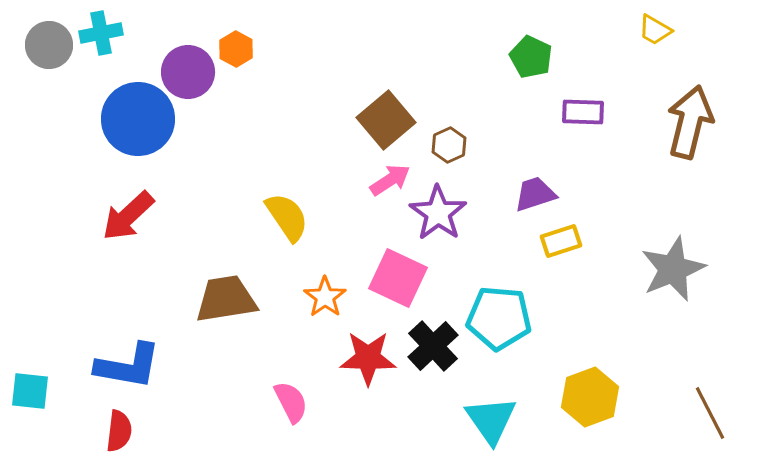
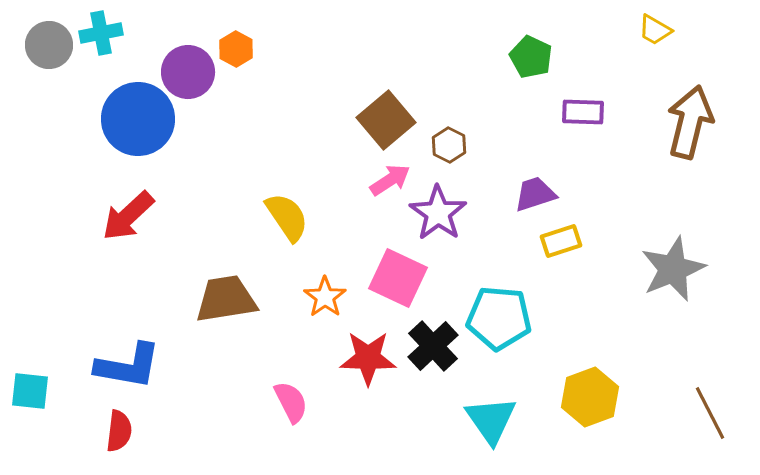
brown hexagon: rotated 8 degrees counterclockwise
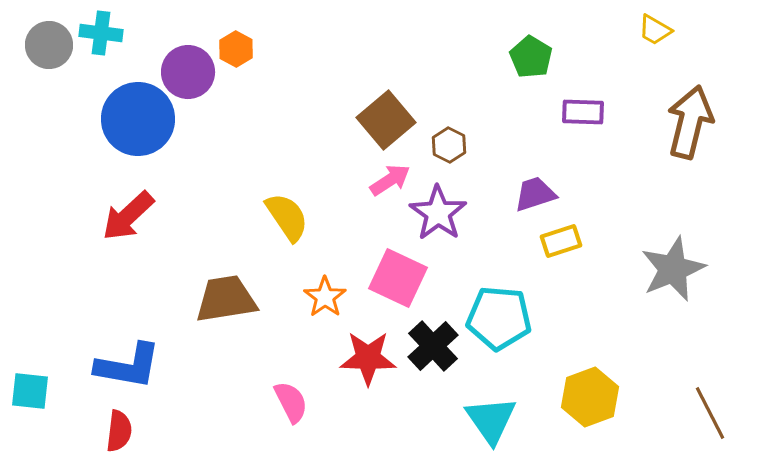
cyan cross: rotated 18 degrees clockwise
green pentagon: rotated 6 degrees clockwise
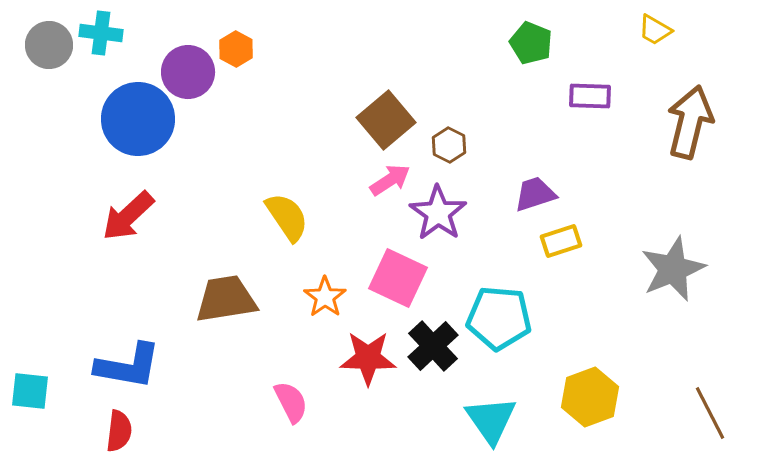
green pentagon: moved 14 px up; rotated 9 degrees counterclockwise
purple rectangle: moved 7 px right, 16 px up
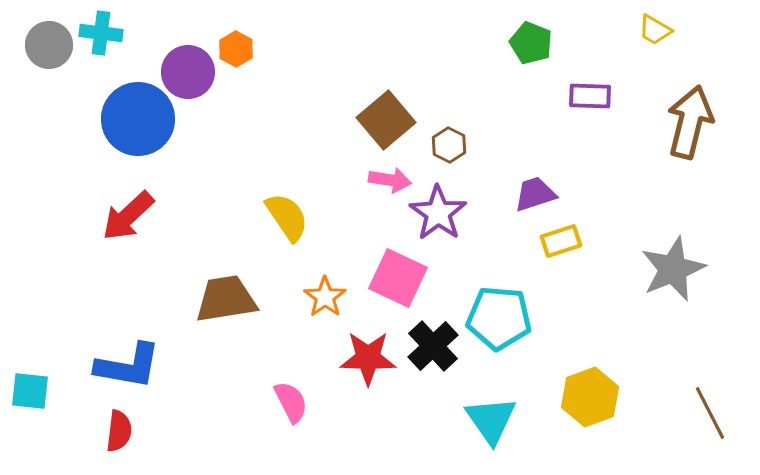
pink arrow: rotated 42 degrees clockwise
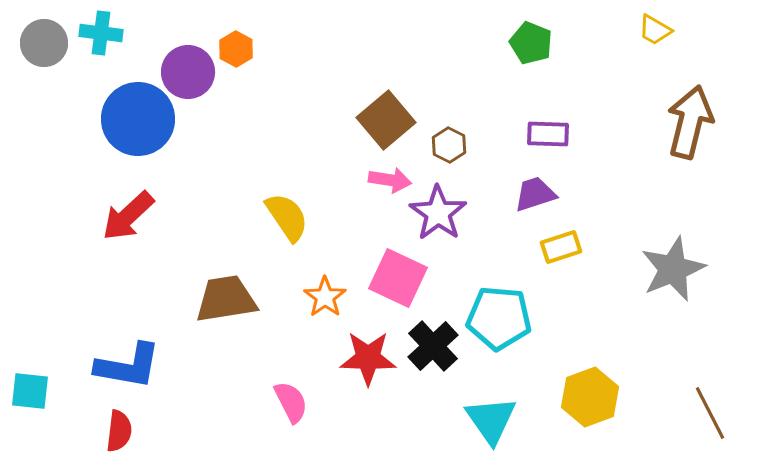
gray circle: moved 5 px left, 2 px up
purple rectangle: moved 42 px left, 38 px down
yellow rectangle: moved 6 px down
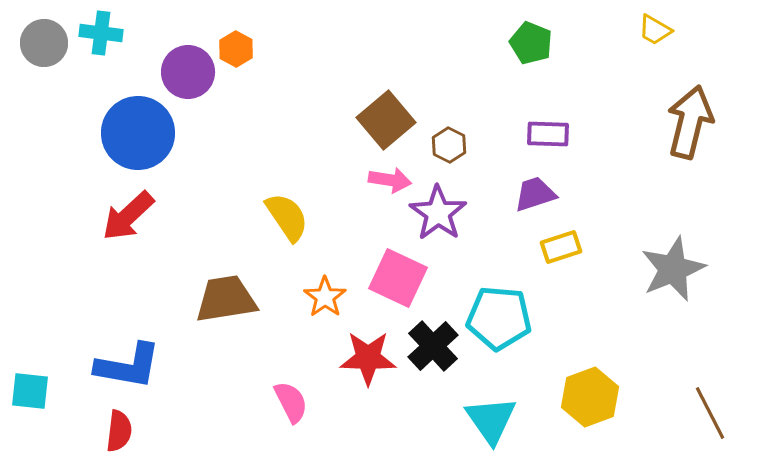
blue circle: moved 14 px down
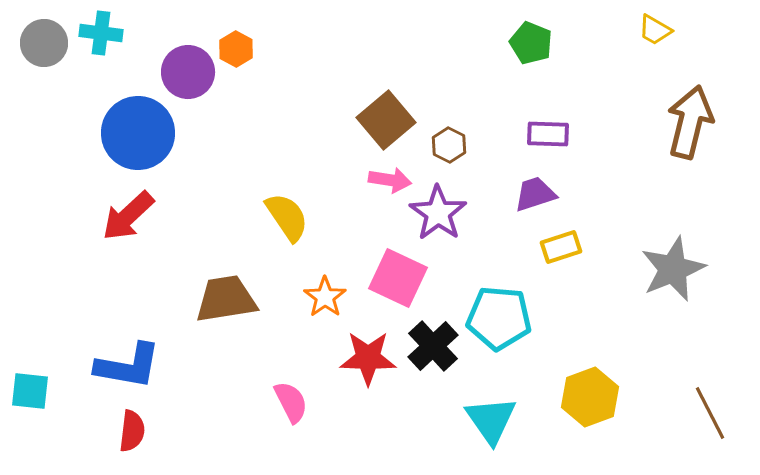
red semicircle: moved 13 px right
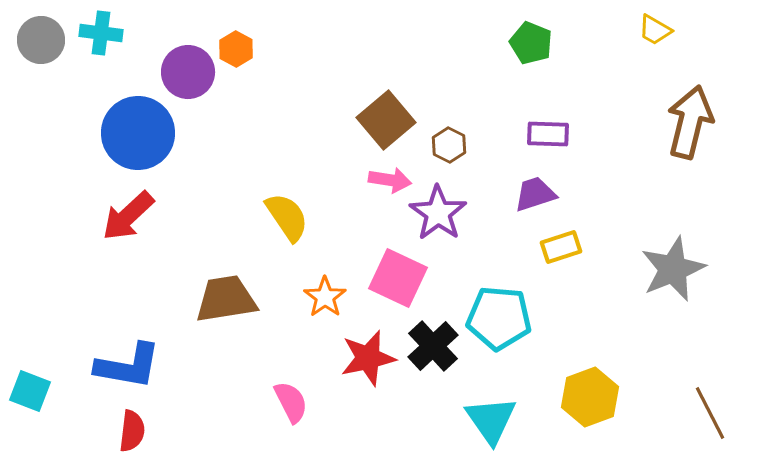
gray circle: moved 3 px left, 3 px up
red star: rotated 14 degrees counterclockwise
cyan square: rotated 15 degrees clockwise
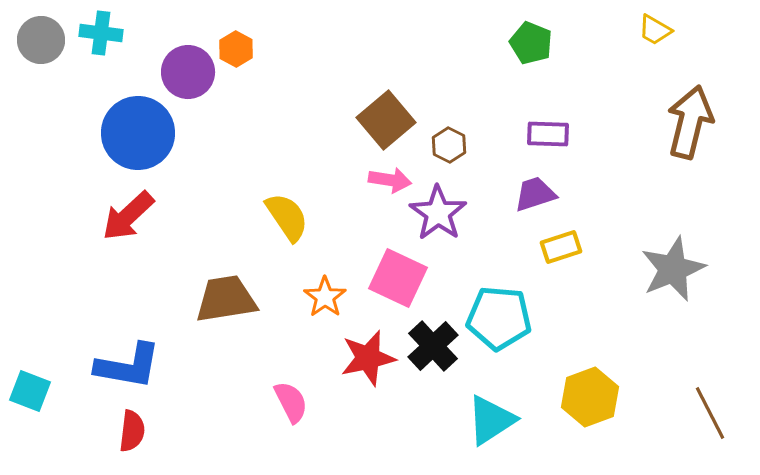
cyan triangle: rotated 32 degrees clockwise
